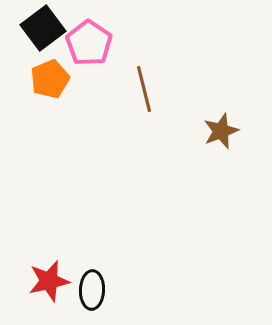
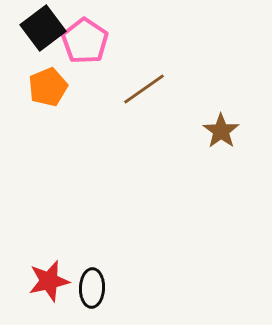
pink pentagon: moved 4 px left, 2 px up
orange pentagon: moved 2 px left, 8 px down
brown line: rotated 69 degrees clockwise
brown star: rotated 15 degrees counterclockwise
black ellipse: moved 2 px up
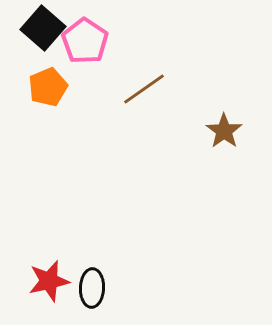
black square: rotated 12 degrees counterclockwise
brown star: moved 3 px right
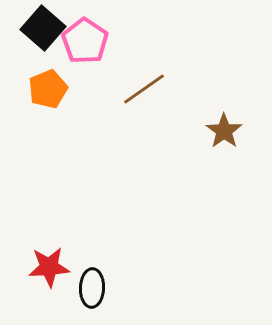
orange pentagon: moved 2 px down
red star: moved 14 px up; rotated 9 degrees clockwise
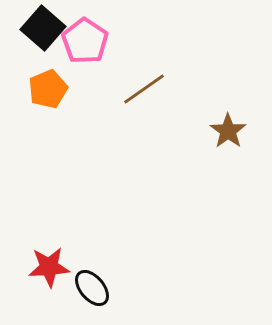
brown star: moved 4 px right
black ellipse: rotated 42 degrees counterclockwise
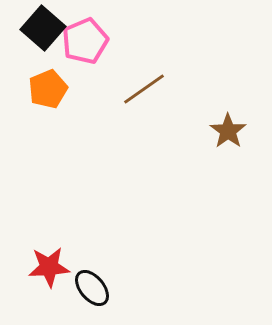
pink pentagon: rotated 15 degrees clockwise
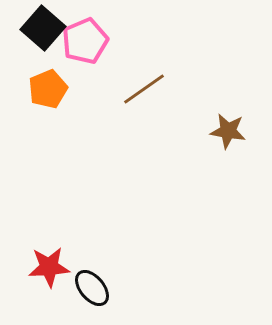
brown star: rotated 27 degrees counterclockwise
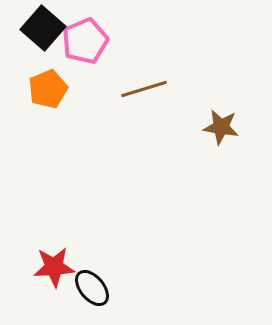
brown line: rotated 18 degrees clockwise
brown star: moved 7 px left, 4 px up
red star: moved 5 px right
